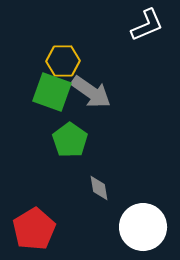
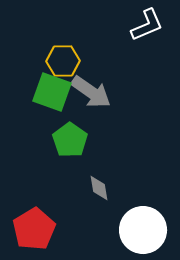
white circle: moved 3 px down
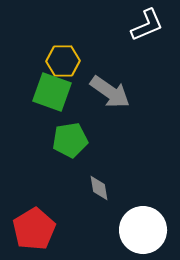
gray arrow: moved 19 px right
green pentagon: rotated 28 degrees clockwise
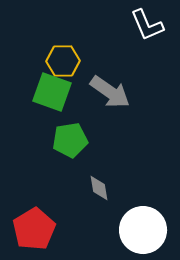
white L-shape: rotated 90 degrees clockwise
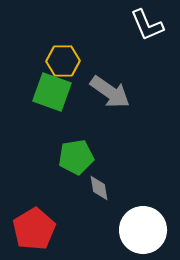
green pentagon: moved 6 px right, 17 px down
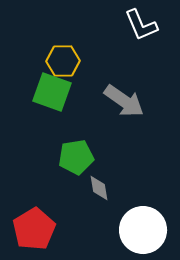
white L-shape: moved 6 px left
gray arrow: moved 14 px right, 9 px down
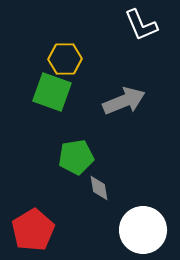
yellow hexagon: moved 2 px right, 2 px up
gray arrow: rotated 57 degrees counterclockwise
red pentagon: moved 1 px left, 1 px down
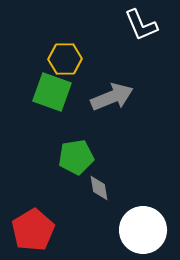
gray arrow: moved 12 px left, 4 px up
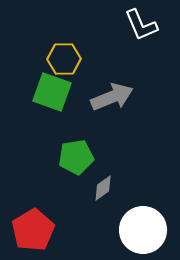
yellow hexagon: moved 1 px left
gray diamond: moved 4 px right; rotated 64 degrees clockwise
